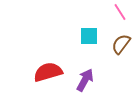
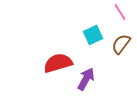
cyan square: moved 4 px right, 1 px up; rotated 24 degrees counterclockwise
red semicircle: moved 10 px right, 9 px up
purple arrow: moved 1 px right, 1 px up
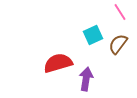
brown semicircle: moved 3 px left
purple arrow: rotated 20 degrees counterclockwise
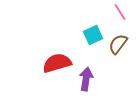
red semicircle: moved 1 px left
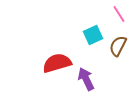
pink line: moved 1 px left, 2 px down
brown semicircle: moved 2 px down; rotated 10 degrees counterclockwise
purple arrow: rotated 35 degrees counterclockwise
